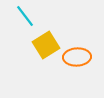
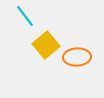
yellow square: rotated 8 degrees counterclockwise
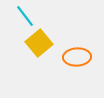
yellow square: moved 7 px left, 2 px up
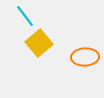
orange ellipse: moved 8 px right
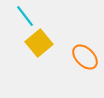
orange ellipse: rotated 48 degrees clockwise
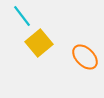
cyan line: moved 3 px left
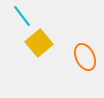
orange ellipse: rotated 20 degrees clockwise
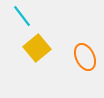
yellow square: moved 2 px left, 5 px down
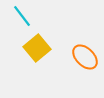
orange ellipse: rotated 20 degrees counterclockwise
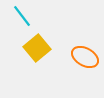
orange ellipse: rotated 16 degrees counterclockwise
